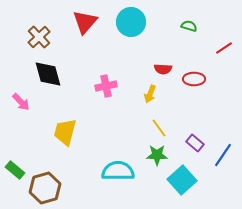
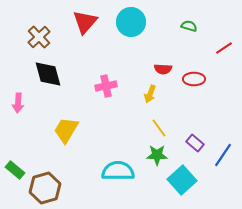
pink arrow: moved 3 px left, 1 px down; rotated 48 degrees clockwise
yellow trapezoid: moved 1 px right, 2 px up; rotated 16 degrees clockwise
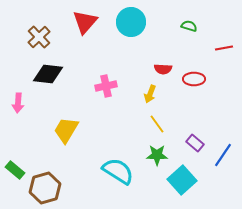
red line: rotated 24 degrees clockwise
black diamond: rotated 68 degrees counterclockwise
yellow line: moved 2 px left, 4 px up
cyan semicircle: rotated 32 degrees clockwise
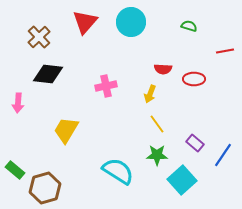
red line: moved 1 px right, 3 px down
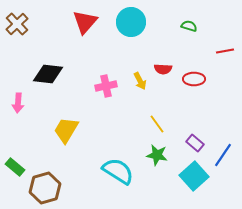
brown cross: moved 22 px left, 13 px up
yellow arrow: moved 10 px left, 13 px up; rotated 48 degrees counterclockwise
green star: rotated 10 degrees clockwise
green rectangle: moved 3 px up
cyan square: moved 12 px right, 4 px up
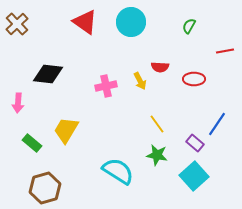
red triangle: rotated 36 degrees counterclockwise
green semicircle: rotated 77 degrees counterclockwise
red semicircle: moved 3 px left, 2 px up
blue line: moved 6 px left, 31 px up
green rectangle: moved 17 px right, 24 px up
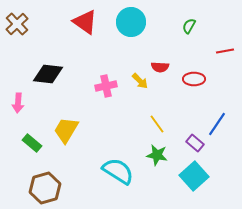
yellow arrow: rotated 18 degrees counterclockwise
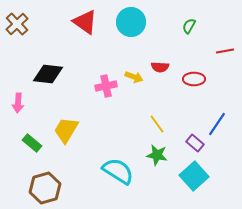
yellow arrow: moved 6 px left, 4 px up; rotated 24 degrees counterclockwise
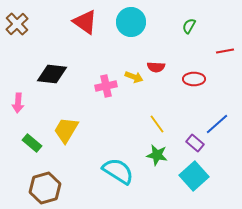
red semicircle: moved 4 px left
black diamond: moved 4 px right
blue line: rotated 15 degrees clockwise
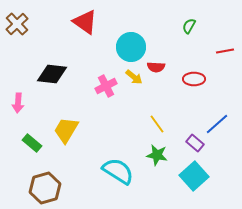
cyan circle: moved 25 px down
yellow arrow: rotated 18 degrees clockwise
pink cross: rotated 15 degrees counterclockwise
